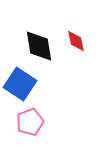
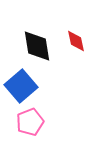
black diamond: moved 2 px left
blue square: moved 1 px right, 2 px down; rotated 16 degrees clockwise
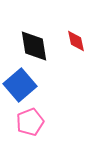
black diamond: moved 3 px left
blue square: moved 1 px left, 1 px up
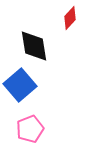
red diamond: moved 6 px left, 23 px up; rotated 55 degrees clockwise
pink pentagon: moved 7 px down
